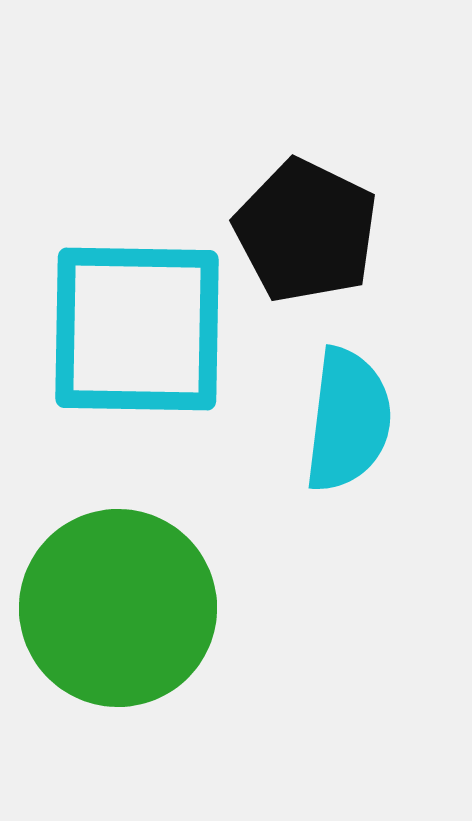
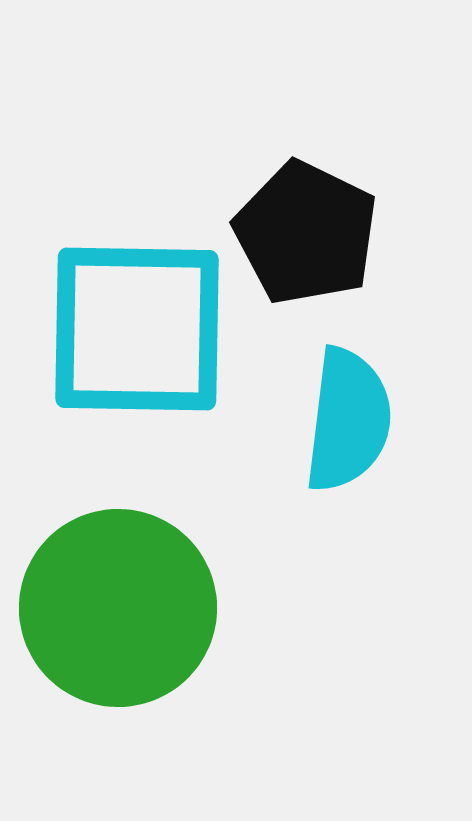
black pentagon: moved 2 px down
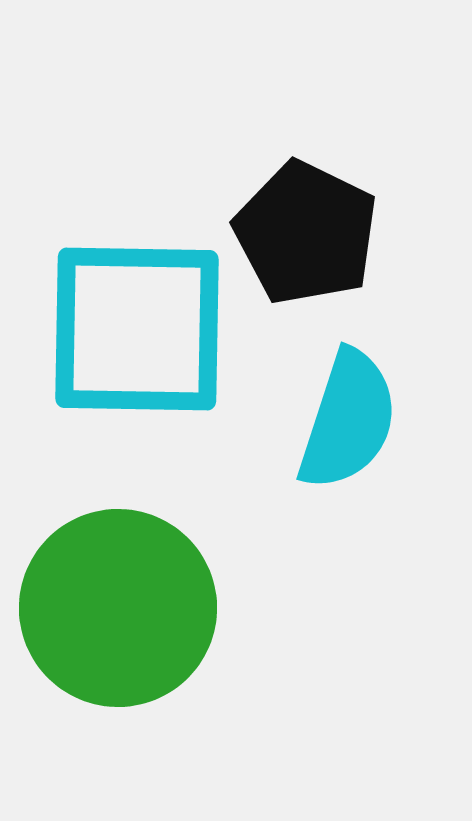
cyan semicircle: rotated 11 degrees clockwise
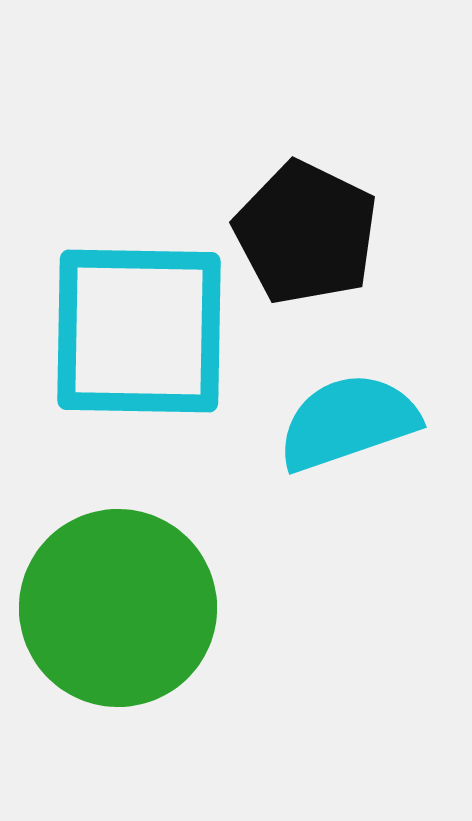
cyan square: moved 2 px right, 2 px down
cyan semicircle: moved 2 px down; rotated 127 degrees counterclockwise
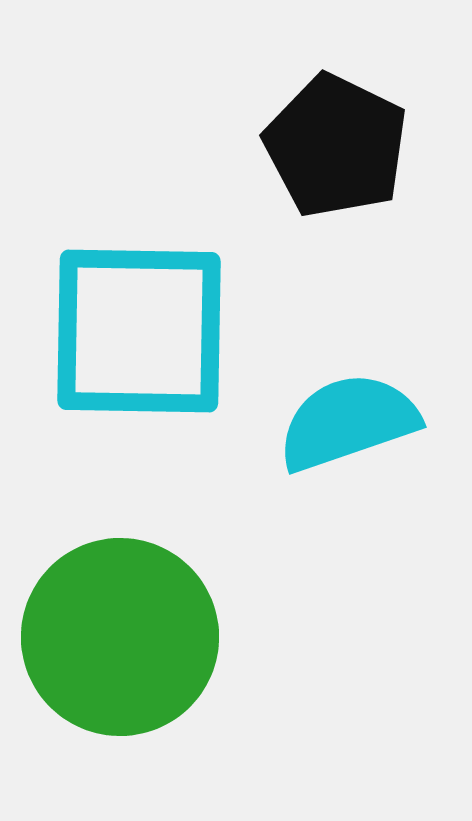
black pentagon: moved 30 px right, 87 px up
green circle: moved 2 px right, 29 px down
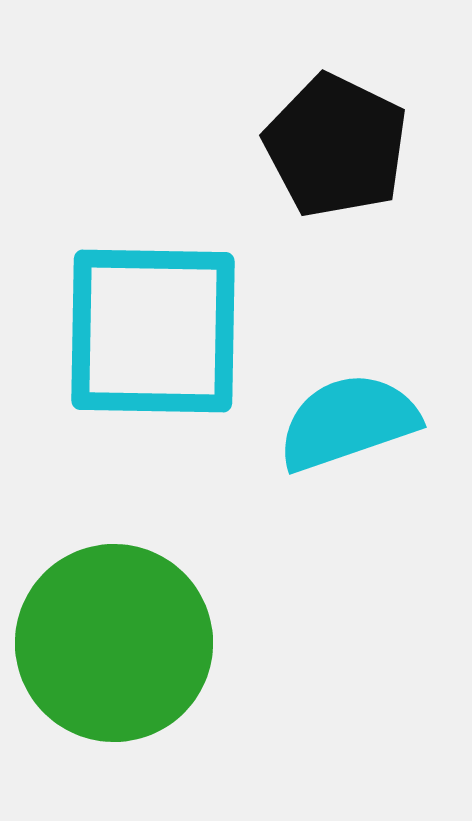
cyan square: moved 14 px right
green circle: moved 6 px left, 6 px down
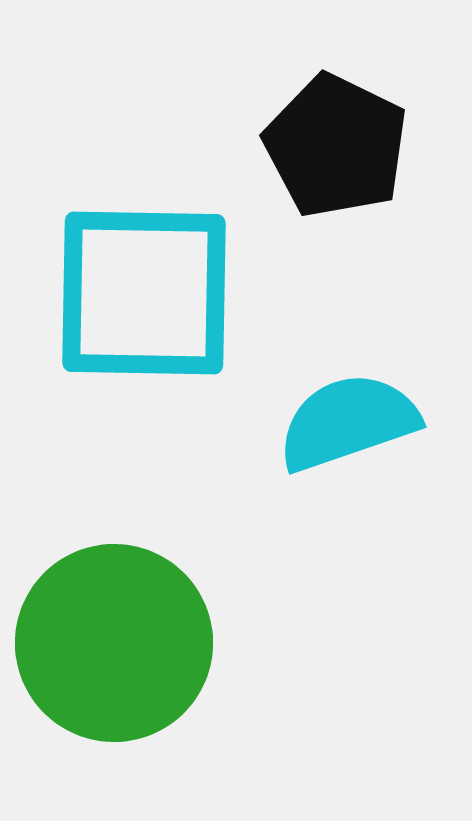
cyan square: moved 9 px left, 38 px up
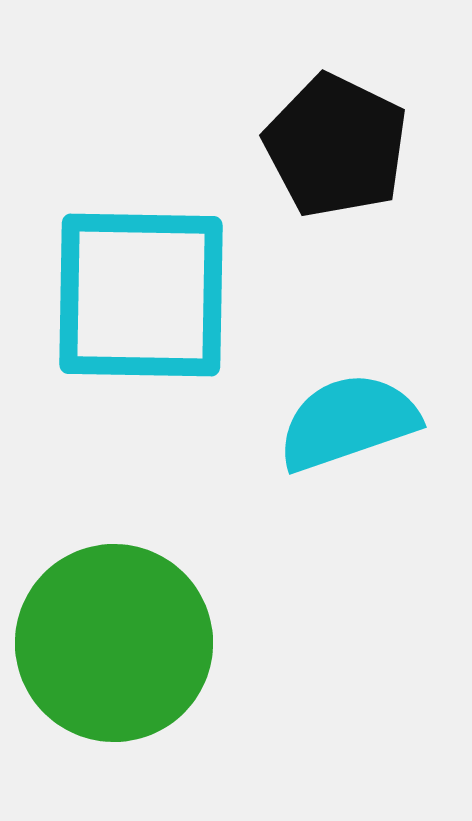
cyan square: moved 3 px left, 2 px down
